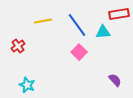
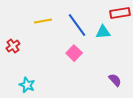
red rectangle: moved 1 px right, 1 px up
red cross: moved 5 px left
pink square: moved 5 px left, 1 px down
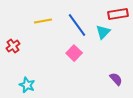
red rectangle: moved 2 px left, 1 px down
cyan triangle: rotated 42 degrees counterclockwise
purple semicircle: moved 1 px right, 1 px up
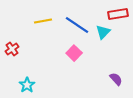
blue line: rotated 20 degrees counterclockwise
red cross: moved 1 px left, 3 px down
cyan star: rotated 14 degrees clockwise
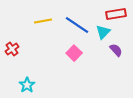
red rectangle: moved 2 px left
purple semicircle: moved 29 px up
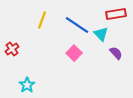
yellow line: moved 1 px left, 1 px up; rotated 60 degrees counterclockwise
cyan triangle: moved 2 px left, 2 px down; rotated 28 degrees counterclockwise
purple semicircle: moved 3 px down
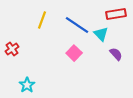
purple semicircle: moved 1 px down
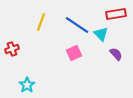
yellow line: moved 1 px left, 2 px down
red cross: rotated 16 degrees clockwise
pink square: rotated 21 degrees clockwise
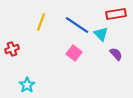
pink square: rotated 28 degrees counterclockwise
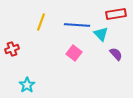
blue line: rotated 30 degrees counterclockwise
